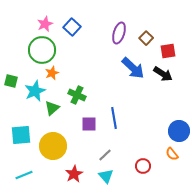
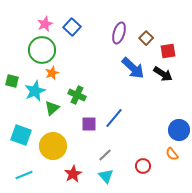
green square: moved 1 px right
blue line: rotated 50 degrees clockwise
blue circle: moved 1 px up
cyan square: rotated 25 degrees clockwise
red star: moved 1 px left
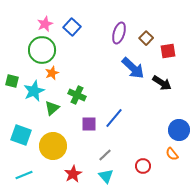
black arrow: moved 1 px left, 9 px down
cyan star: moved 1 px left
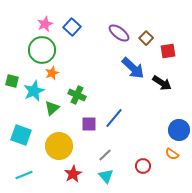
purple ellipse: rotated 70 degrees counterclockwise
yellow circle: moved 6 px right
orange semicircle: rotated 16 degrees counterclockwise
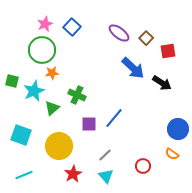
orange star: rotated 16 degrees clockwise
blue circle: moved 1 px left, 1 px up
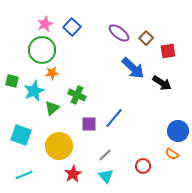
blue circle: moved 2 px down
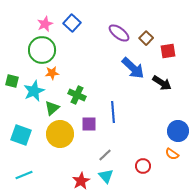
blue square: moved 4 px up
blue line: moved 1 px left, 6 px up; rotated 45 degrees counterclockwise
yellow circle: moved 1 px right, 12 px up
red star: moved 8 px right, 7 px down
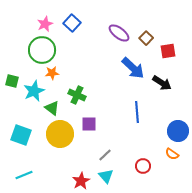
green triangle: rotated 42 degrees counterclockwise
blue line: moved 24 px right
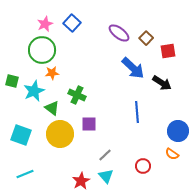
cyan line: moved 1 px right, 1 px up
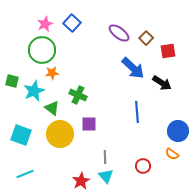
green cross: moved 1 px right
gray line: moved 2 px down; rotated 48 degrees counterclockwise
